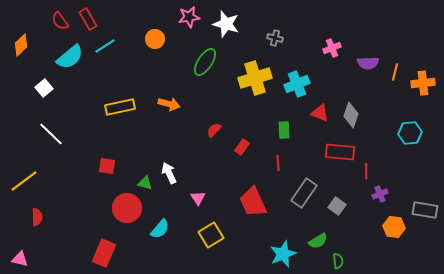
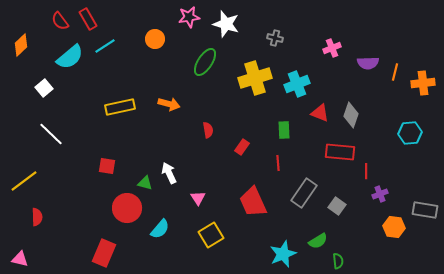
red semicircle at (214, 130): moved 6 px left; rotated 126 degrees clockwise
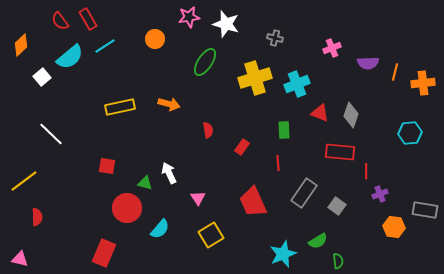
white square at (44, 88): moved 2 px left, 11 px up
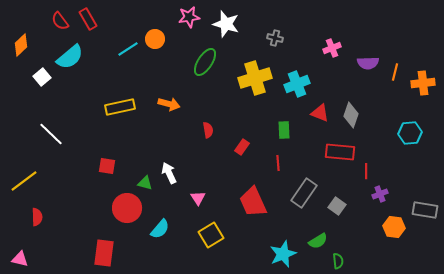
cyan line at (105, 46): moved 23 px right, 3 px down
red rectangle at (104, 253): rotated 16 degrees counterclockwise
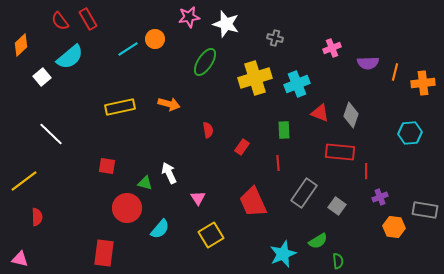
purple cross at (380, 194): moved 3 px down
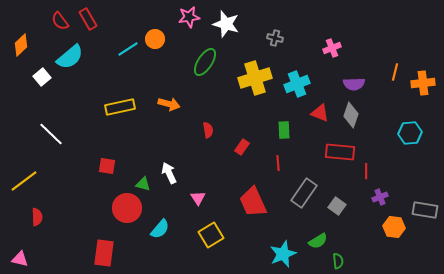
purple semicircle at (368, 63): moved 14 px left, 21 px down
green triangle at (145, 183): moved 2 px left, 1 px down
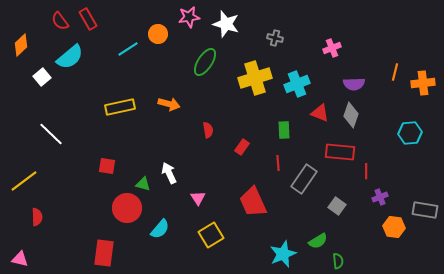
orange circle at (155, 39): moved 3 px right, 5 px up
gray rectangle at (304, 193): moved 14 px up
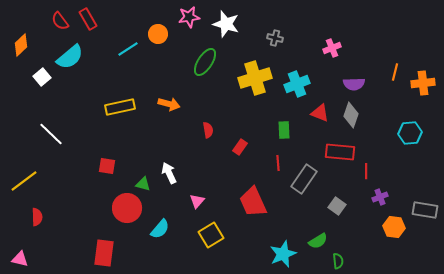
red rectangle at (242, 147): moved 2 px left
pink triangle at (198, 198): moved 1 px left, 3 px down; rotated 14 degrees clockwise
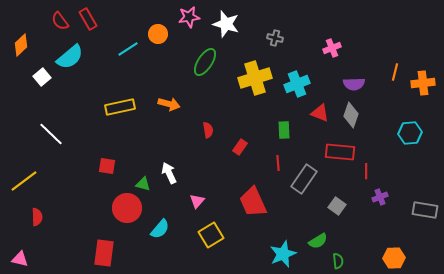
orange hexagon at (394, 227): moved 31 px down; rotated 10 degrees counterclockwise
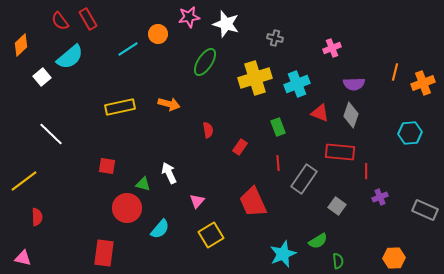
orange cross at (423, 83): rotated 15 degrees counterclockwise
green rectangle at (284, 130): moved 6 px left, 3 px up; rotated 18 degrees counterclockwise
gray rectangle at (425, 210): rotated 15 degrees clockwise
pink triangle at (20, 259): moved 3 px right, 1 px up
